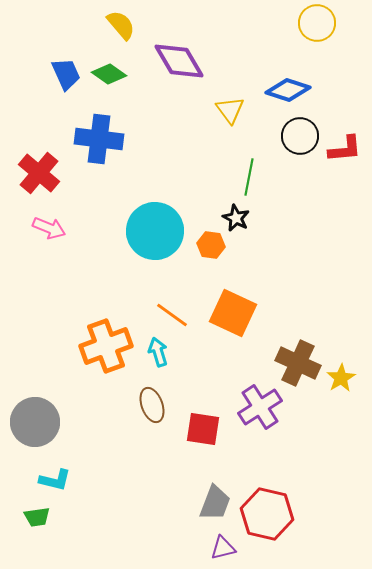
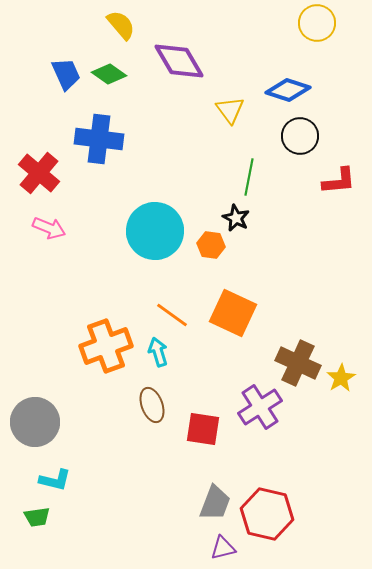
red L-shape: moved 6 px left, 32 px down
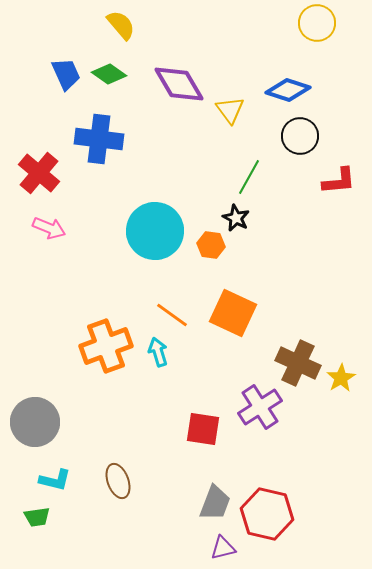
purple diamond: moved 23 px down
green line: rotated 18 degrees clockwise
brown ellipse: moved 34 px left, 76 px down
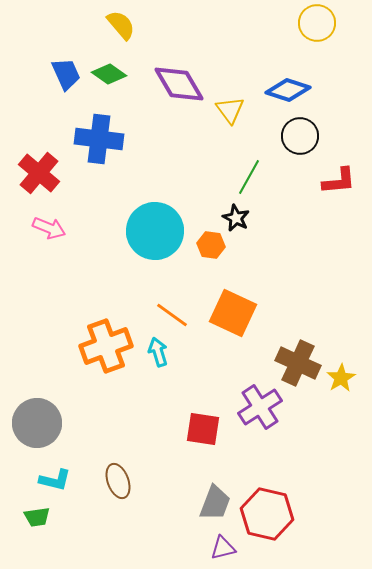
gray circle: moved 2 px right, 1 px down
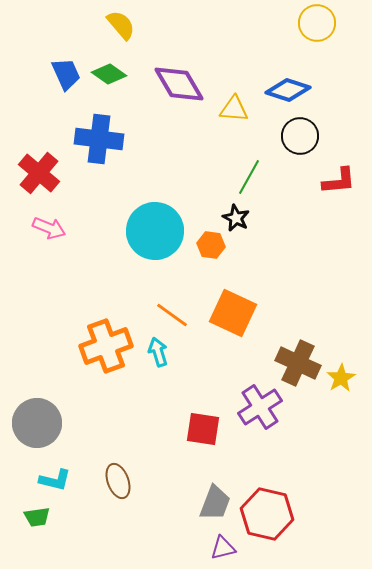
yellow triangle: moved 4 px right, 1 px up; rotated 48 degrees counterclockwise
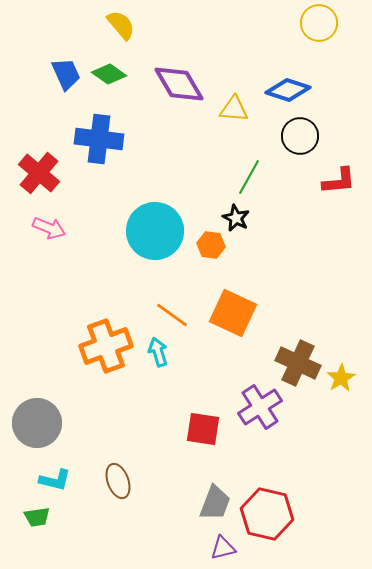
yellow circle: moved 2 px right
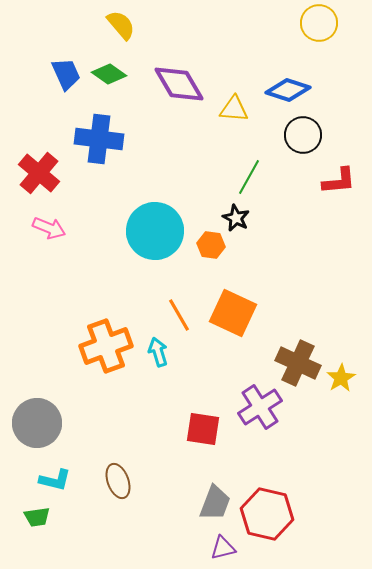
black circle: moved 3 px right, 1 px up
orange line: moved 7 px right; rotated 24 degrees clockwise
